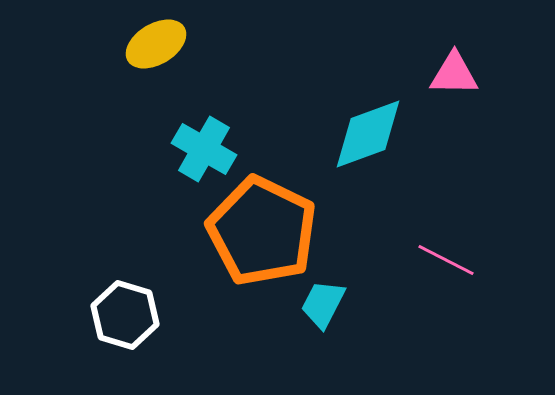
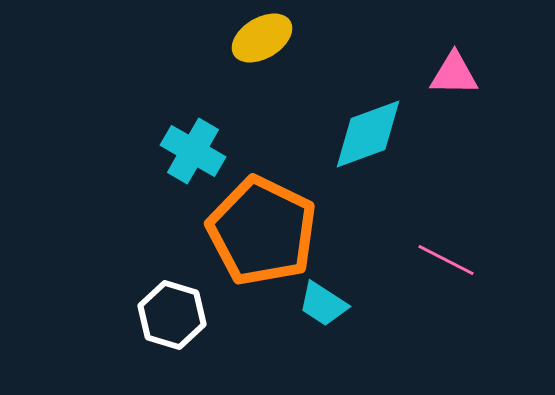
yellow ellipse: moved 106 px right, 6 px up
cyan cross: moved 11 px left, 2 px down
cyan trapezoid: rotated 84 degrees counterclockwise
white hexagon: moved 47 px right
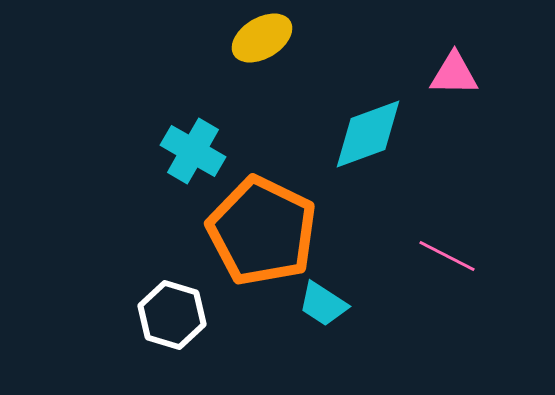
pink line: moved 1 px right, 4 px up
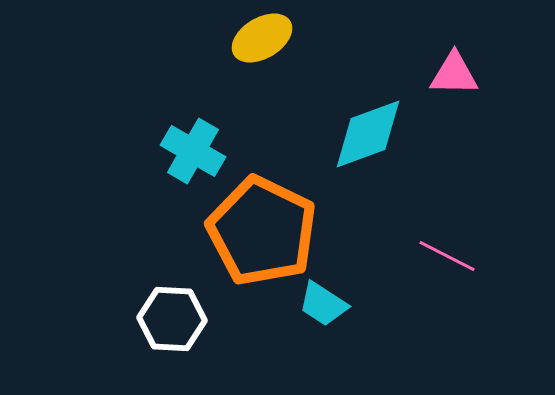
white hexagon: moved 4 px down; rotated 14 degrees counterclockwise
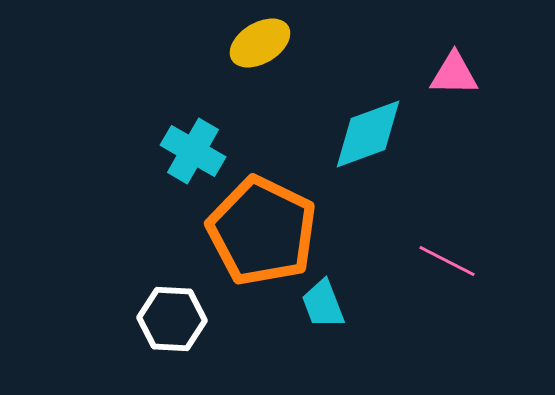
yellow ellipse: moved 2 px left, 5 px down
pink line: moved 5 px down
cyan trapezoid: rotated 36 degrees clockwise
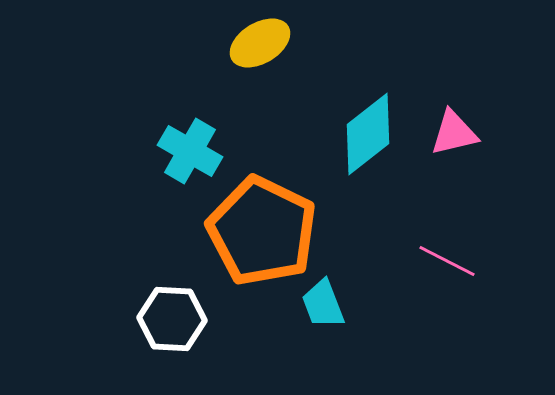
pink triangle: moved 59 px down; rotated 14 degrees counterclockwise
cyan diamond: rotated 18 degrees counterclockwise
cyan cross: moved 3 px left
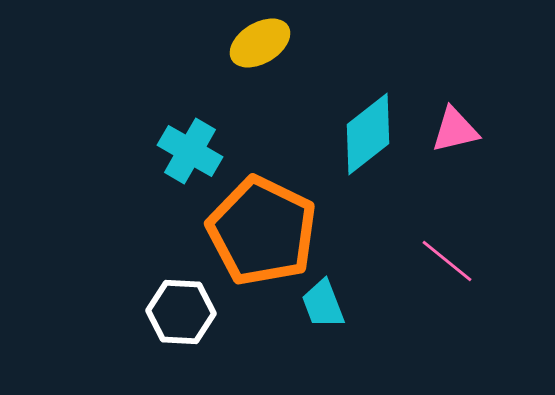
pink triangle: moved 1 px right, 3 px up
pink line: rotated 12 degrees clockwise
white hexagon: moved 9 px right, 7 px up
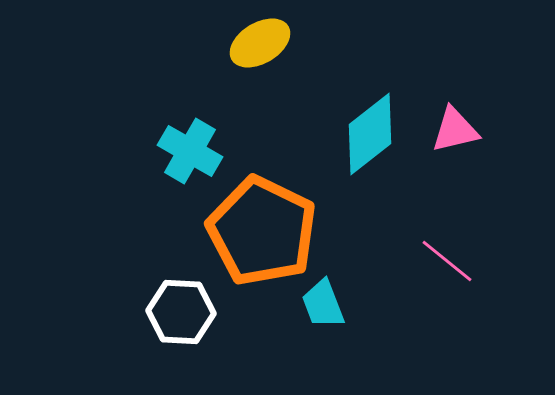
cyan diamond: moved 2 px right
